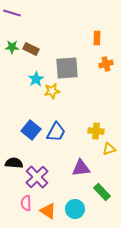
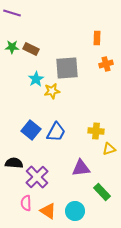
cyan circle: moved 2 px down
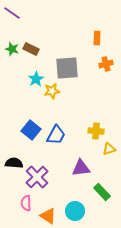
purple line: rotated 18 degrees clockwise
green star: moved 2 px down; rotated 16 degrees clockwise
blue trapezoid: moved 3 px down
orange triangle: moved 5 px down
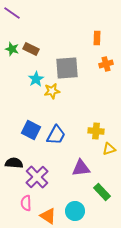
blue square: rotated 12 degrees counterclockwise
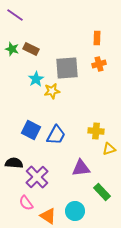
purple line: moved 3 px right, 2 px down
orange cross: moved 7 px left
pink semicircle: rotated 35 degrees counterclockwise
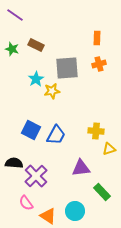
brown rectangle: moved 5 px right, 4 px up
purple cross: moved 1 px left, 1 px up
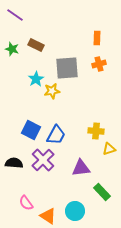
purple cross: moved 7 px right, 16 px up
